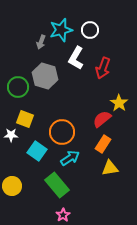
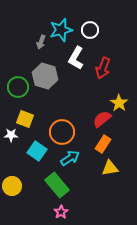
pink star: moved 2 px left, 3 px up
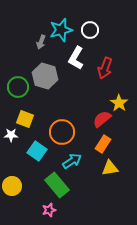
red arrow: moved 2 px right
cyan arrow: moved 2 px right, 3 px down
pink star: moved 12 px left, 2 px up; rotated 16 degrees clockwise
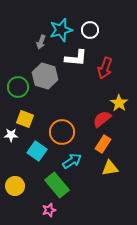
white L-shape: rotated 115 degrees counterclockwise
yellow circle: moved 3 px right
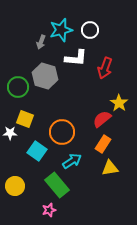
white star: moved 1 px left, 2 px up
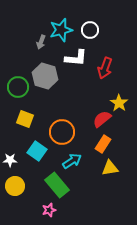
white star: moved 27 px down
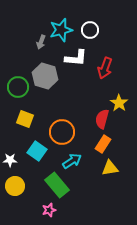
red semicircle: rotated 36 degrees counterclockwise
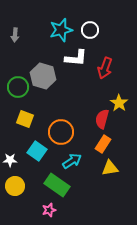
gray arrow: moved 26 px left, 7 px up; rotated 16 degrees counterclockwise
gray hexagon: moved 2 px left
orange circle: moved 1 px left
green rectangle: rotated 15 degrees counterclockwise
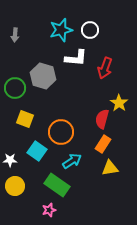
green circle: moved 3 px left, 1 px down
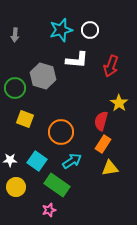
white L-shape: moved 1 px right, 2 px down
red arrow: moved 6 px right, 2 px up
red semicircle: moved 1 px left, 2 px down
cyan square: moved 10 px down
yellow circle: moved 1 px right, 1 px down
